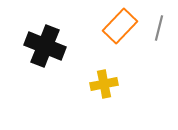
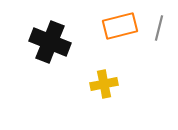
orange rectangle: rotated 32 degrees clockwise
black cross: moved 5 px right, 4 px up
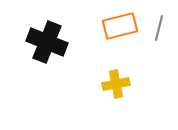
black cross: moved 3 px left
yellow cross: moved 12 px right
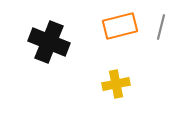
gray line: moved 2 px right, 1 px up
black cross: moved 2 px right
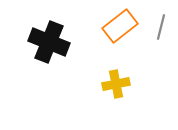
orange rectangle: rotated 24 degrees counterclockwise
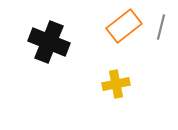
orange rectangle: moved 4 px right
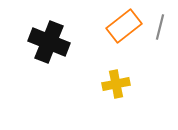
gray line: moved 1 px left
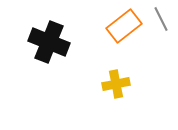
gray line: moved 1 px right, 8 px up; rotated 40 degrees counterclockwise
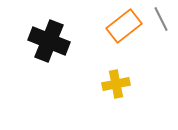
black cross: moved 1 px up
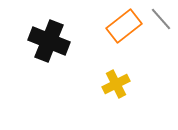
gray line: rotated 15 degrees counterclockwise
yellow cross: rotated 16 degrees counterclockwise
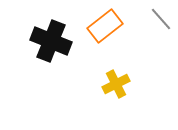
orange rectangle: moved 19 px left
black cross: moved 2 px right
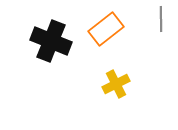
gray line: rotated 40 degrees clockwise
orange rectangle: moved 1 px right, 3 px down
